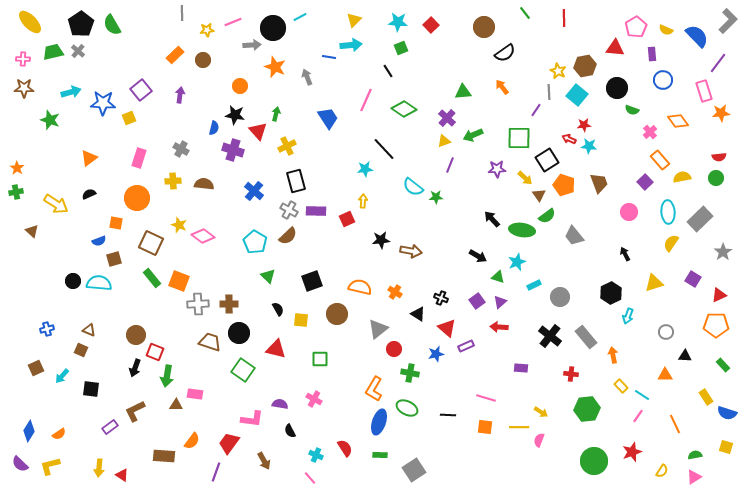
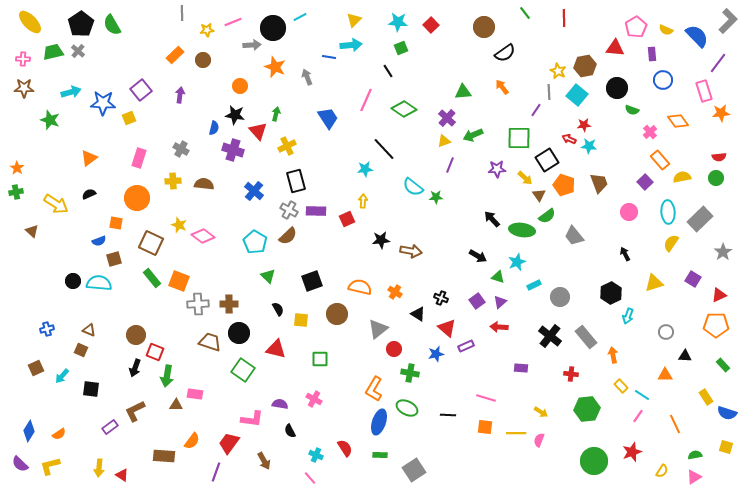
yellow line at (519, 427): moved 3 px left, 6 px down
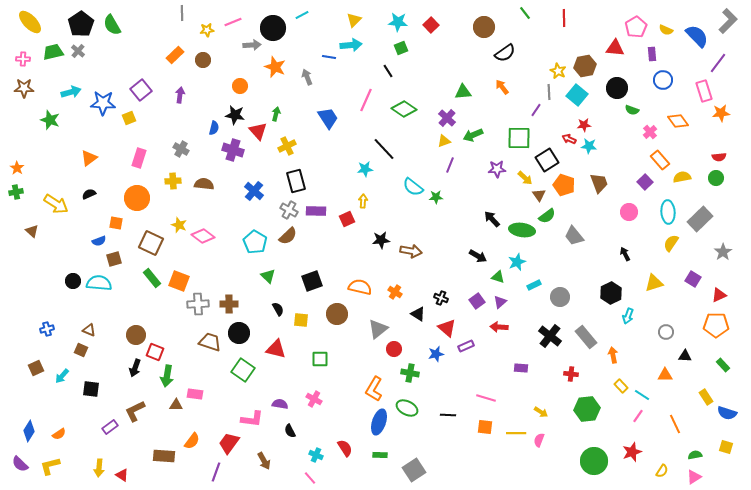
cyan line at (300, 17): moved 2 px right, 2 px up
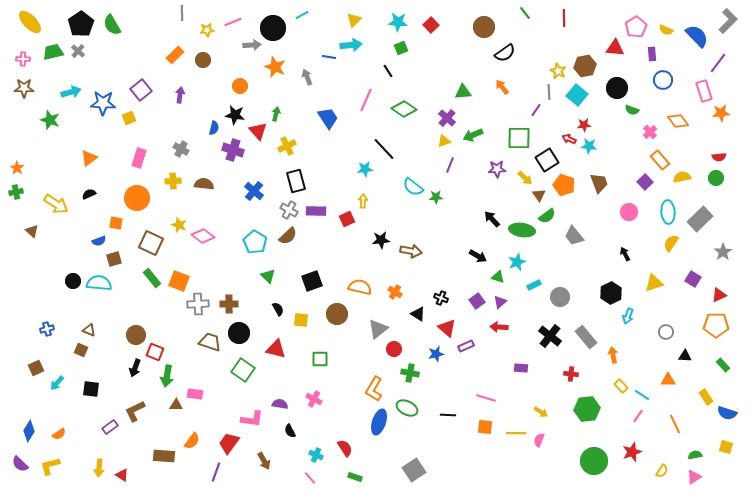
orange triangle at (665, 375): moved 3 px right, 5 px down
cyan arrow at (62, 376): moved 5 px left, 7 px down
green rectangle at (380, 455): moved 25 px left, 22 px down; rotated 16 degrees clockwise
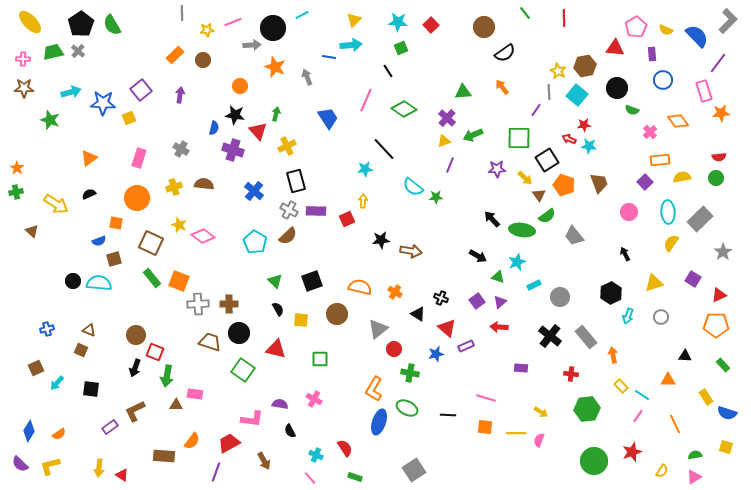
orange rectangle at (660, 160): rotated 54 degrees counterclockwise
yellow cross at (173, 181): moved 1 px right, 6 px down; rotated 14 degrees counterclockwise
green triangle at (268, 276): moved 7 px right, 5 px down
gray circle at (666, 332): moved 5 px left, 15 px up
red trapezoid at (229, 443): rotated 25 degrees clockwise
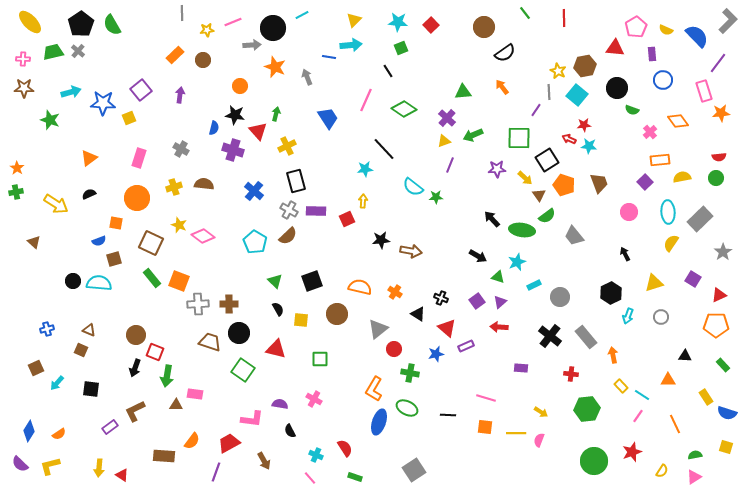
brown triangle at (32, 231): moved 2 px right, 11 px down
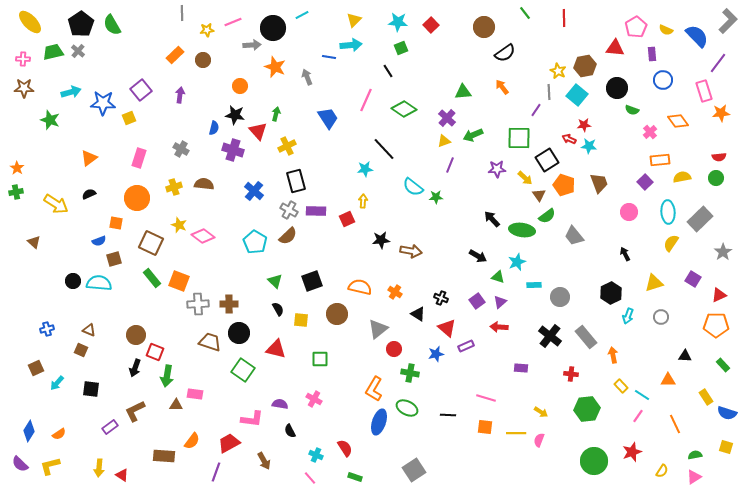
cyan rectangle at (534, 285): rotated 24 degrees clockwise
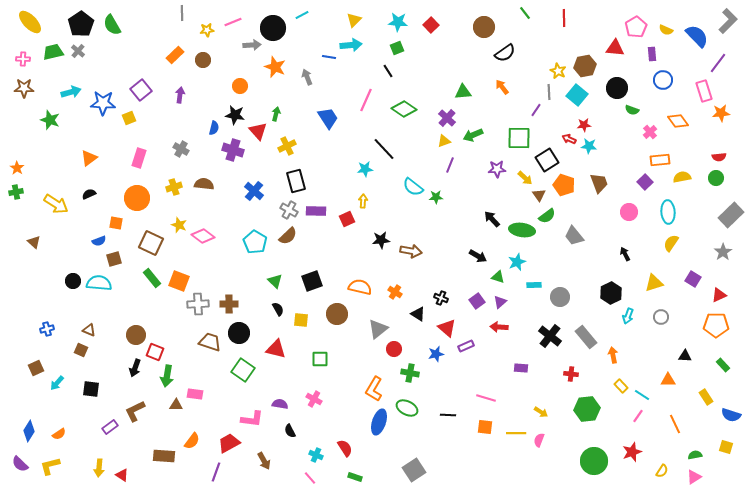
green square at (401, 48): moved 4 px left
gray rectangle at (700, 219): moved 31 px right, 4 px up
blue semicircle at (727, 413): moved 4 px right, 2 px down
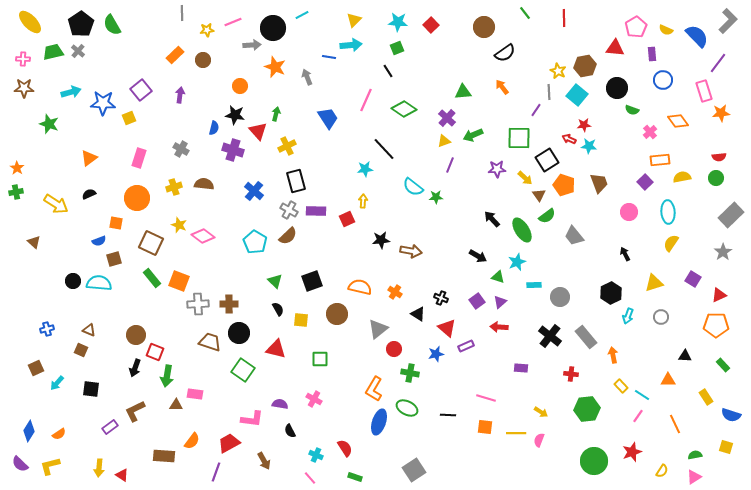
green star at (50, 120): moved 1 px left, 4 px down
green ellipse at (522, 230): rotated 50 degrees clockwise
